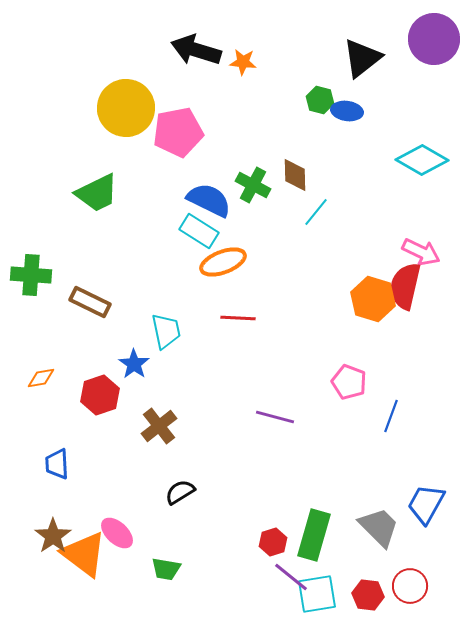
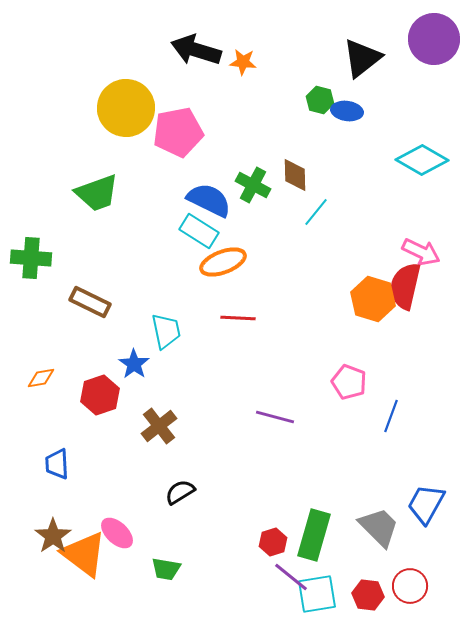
green trapezoid at (97, 193): rotated 6 degrees clockwise
green cross at (31, 275): moved 17 px up
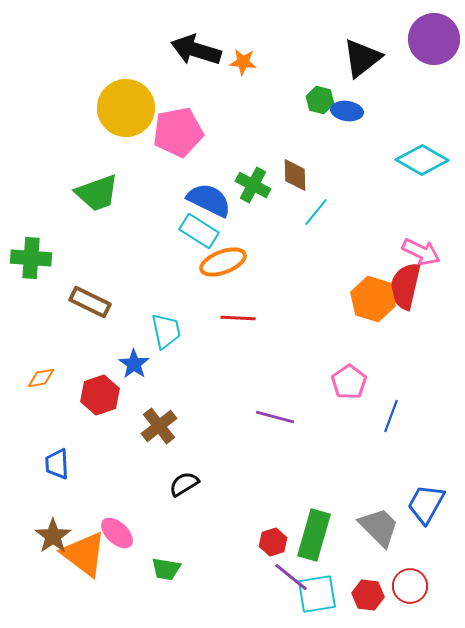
pink pentagon at (349, 382): rotated 16 degrees clockwise
black semicircle at (180, 492): moved 4 px right, 8 px up
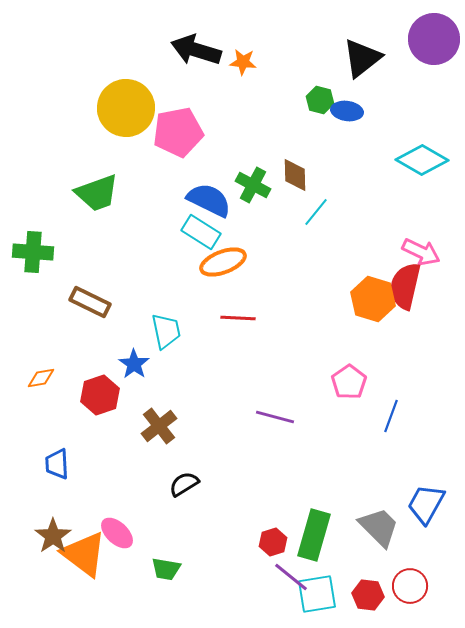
cyan rectangle at (199, 231): moved 2 px right, 1 px down
green cross at (31, 258): moved 2 px right, 6 px up
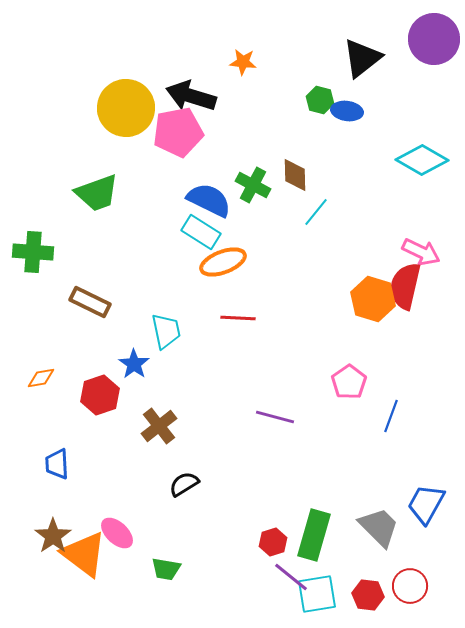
black arrow at (196, 50): moved 5 px left, 46 px down
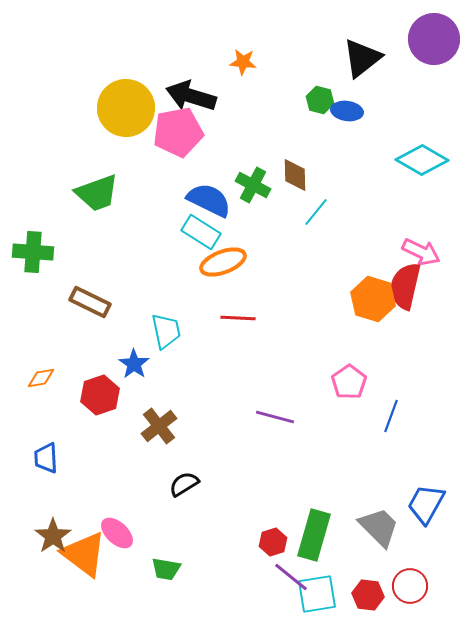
blue trapezoid at (57, 464): moved 11 px left, 6 px up
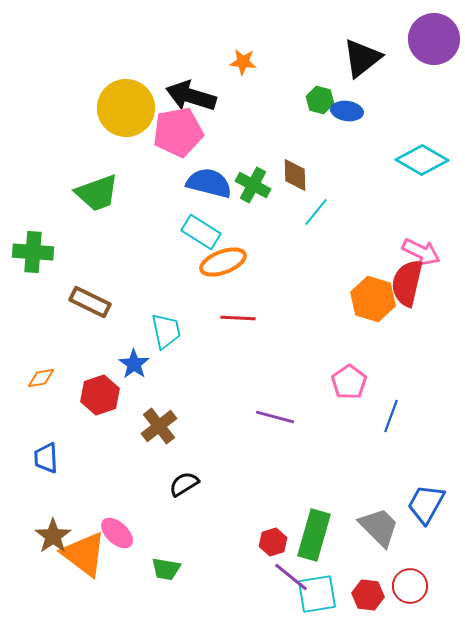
blue semicircle at (209, 200): moved 17 px up; rotated 12 degrees counterclockwise
red semicircle at (405, 286): moved 2 px right, 3 px up
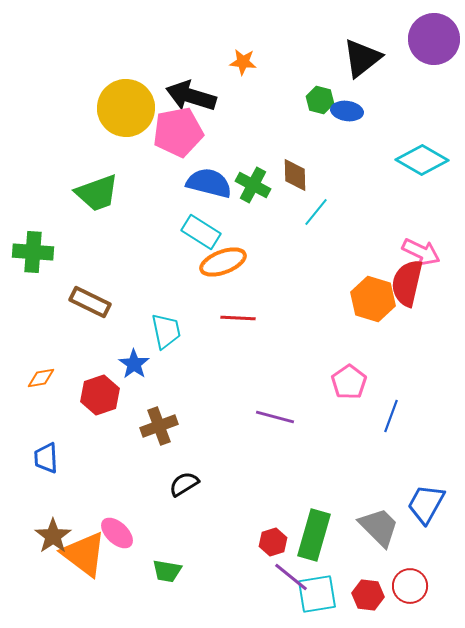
brown cross at (159, 426): rotated 18 degrees clockwise
green trapezoid at (166, 569): moved 1 px right, 2 px down
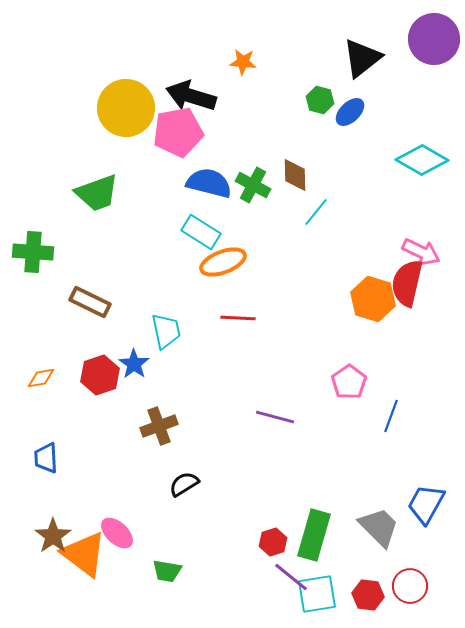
blue ellipse at (347, 111): moved 3 px right, 1 px down; rotated 52 degrees counterclockwise
red hexagon at (100, 395): moved 20 px up
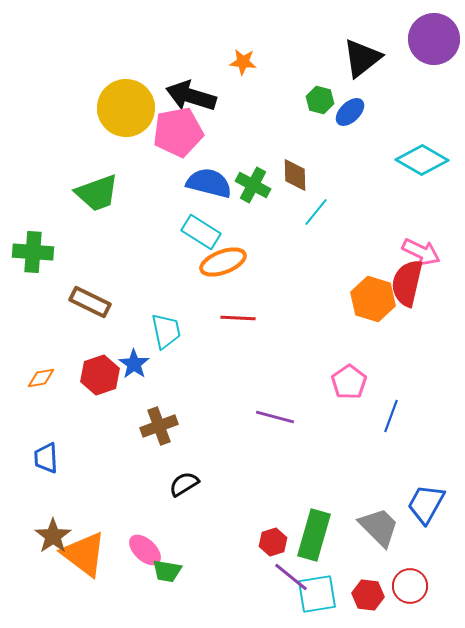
pink ellipse at (117, 533): moved 28 px right, 17 px down
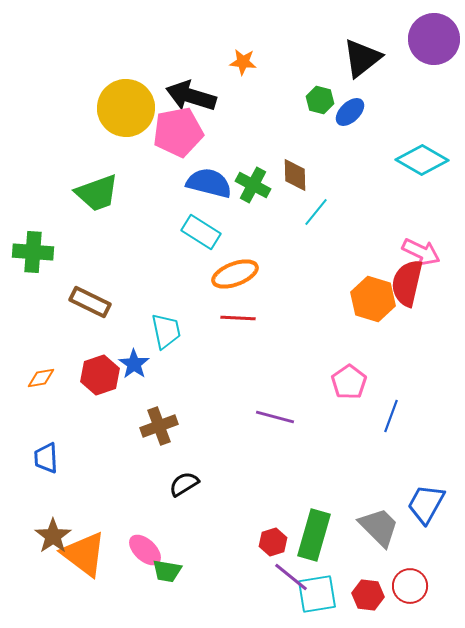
orange ellipse at (223, 262): moved 12 px right, 12 px down
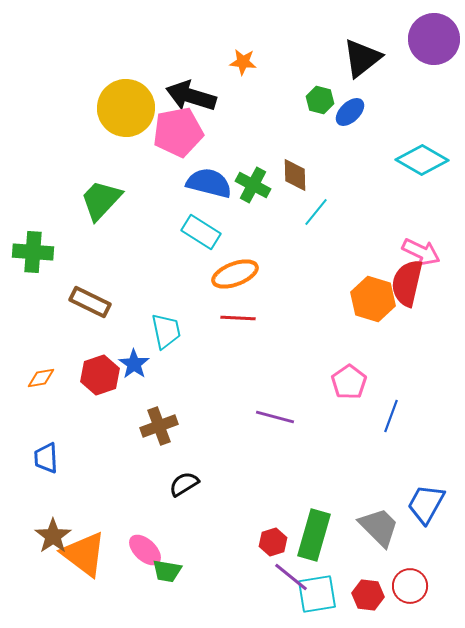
green trapezoid at (97, 193): moved 4 px right, 7 px down; rotated 153 degrees clockwise
